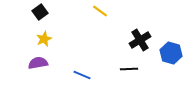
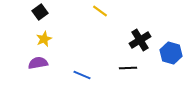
black line: moved 1 px left, 1 px up
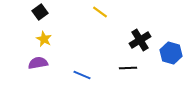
yellow line: moved 1 px down
yellow star: rotated 21 degrees counterclockwise
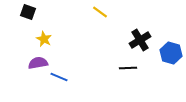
black square: moved 12 px left; rotated 35 degrees counterclockwise
blue line: moved 23 px left, 2 px down
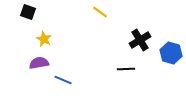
purple semicircle: moved 1 px right
black line: moved 2 px left, 1 px down
blue line: moved 4 px right, 3 px down
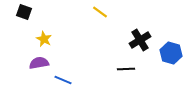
black square: moved 4 px left
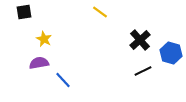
black square: rotated 28 degrees counterclockwise
black cross: rotated 10 degrees counterclockwise
black line: moved 17 px right, 2 px down; rotated 24 degrees counterclockwise
blue line: rotated 24 degrees clockwise
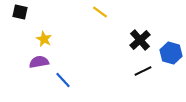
black square: moved 4 px left; rotated 21 degrees clockwise
purple semicircle: moved 1 px up
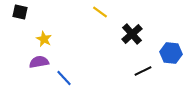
black cross: moved 8 px left, 6 px up
blue hexagon: rotated 10 degrees counterclockwise
blue line: moved 1 px right, 2 px up
